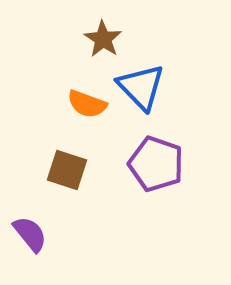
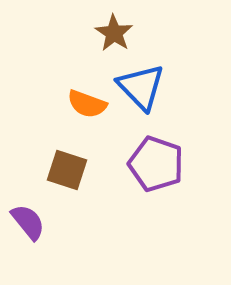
brown star: moved 11 px right, 6 px up
purple semicircle: moved 2 px left, 12 px up
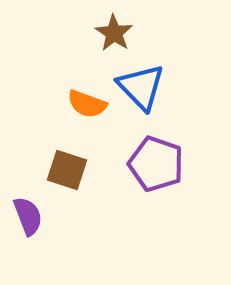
purple semicircle: moved 6 px up; rotated 18 degrees clockwise
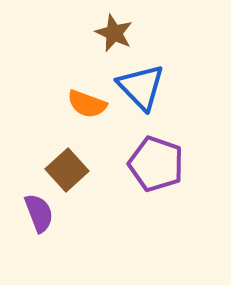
brown star: rotated 9 degrees counterclockwise
brown square: rotated 30 degrees clockwise
purple semicircle: moved 11 px right, 3 px up
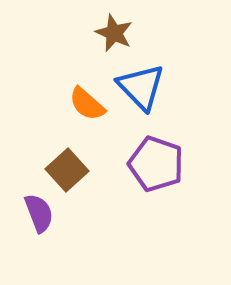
orange semicircle: rotated 21 degrees clockwise
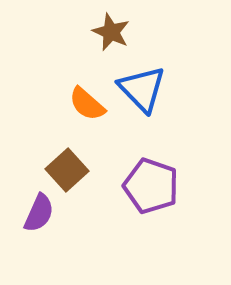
brown star: moved 3 px left, 1 px up
blue triangle: moved 1 px right, 2 px down
purple pentagon: moved 5 px left, 22 px down
purple semicircle: rotated 45 degrees clockwise
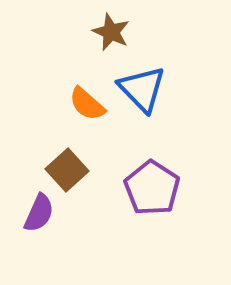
purple pentagon: moved 1 px right, 2 px down; rotated 14 degrees clockwise
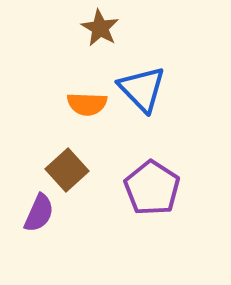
brown star: moved 11 px left, 4 px up; rotated 6 degrees clockwise
orange semicircle: rotated 39 degrees counterclockwise
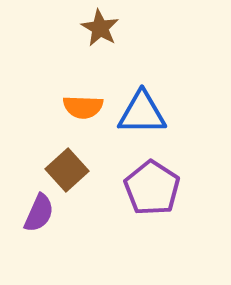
blue triangle: moved 24 px down; rotated 46 degrees counterclockwise
orange semicircle: moved 4 px left, 3 px down
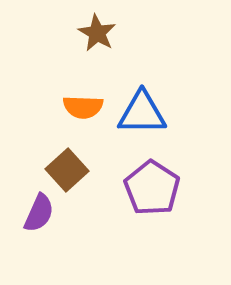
brown star: moved 3 px left, 5 px down
